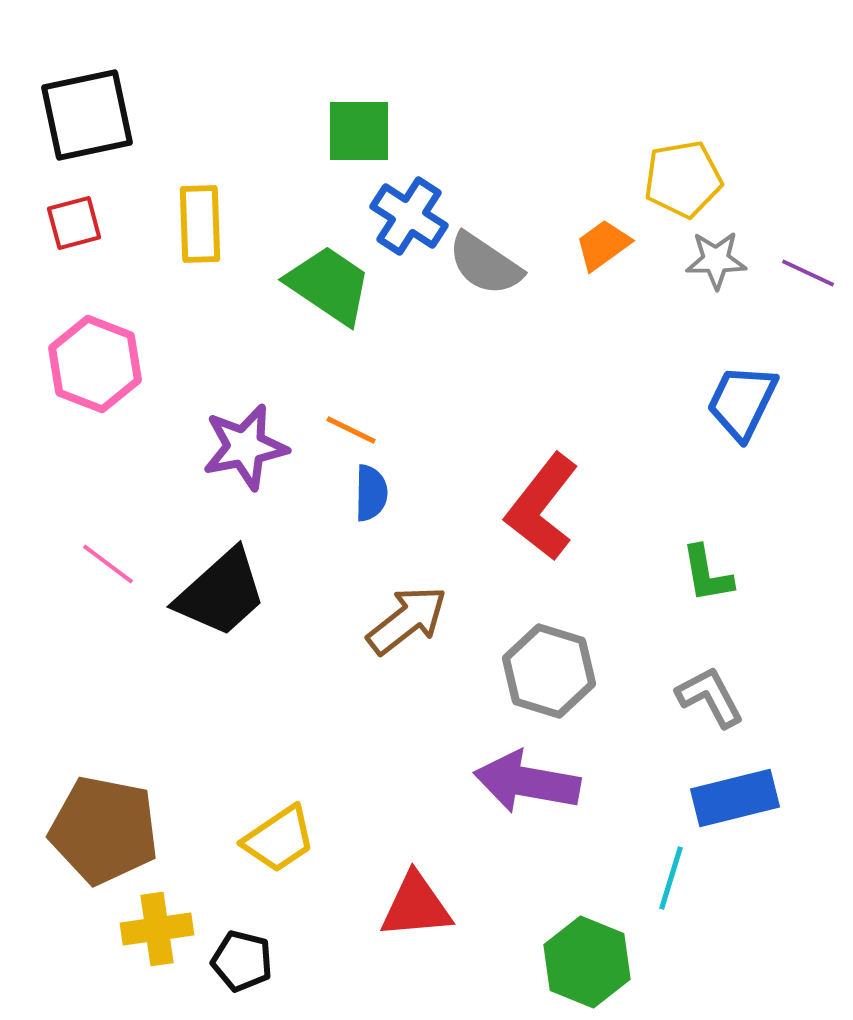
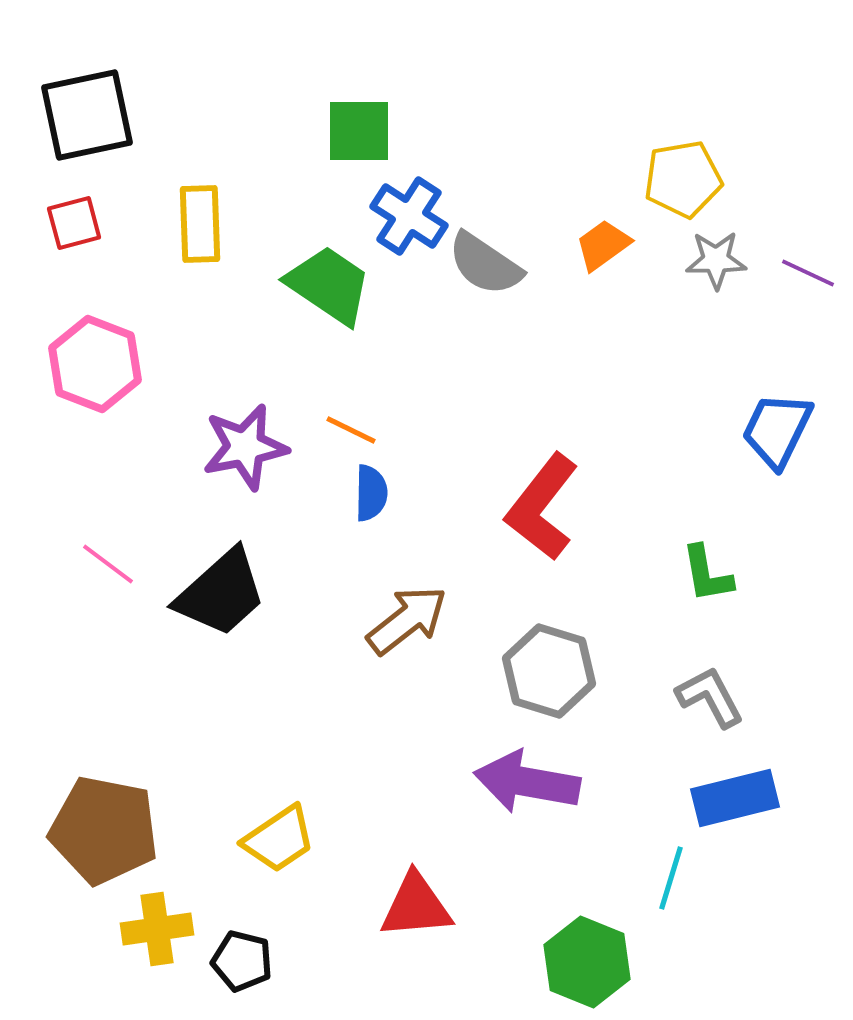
blue trapezoid: moved 35 px right, 28 px down
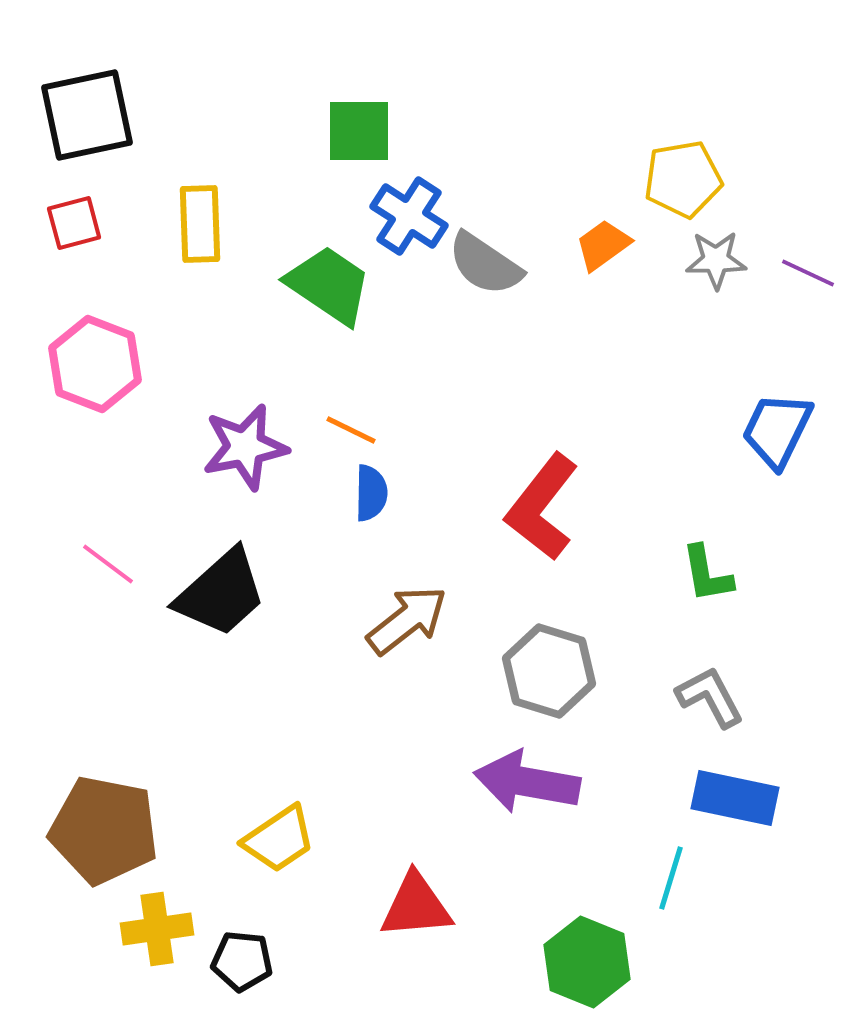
blue rectangle: rotated 26 degrees clockwise
black pentagon: rotated 8 degrees counterclockwise
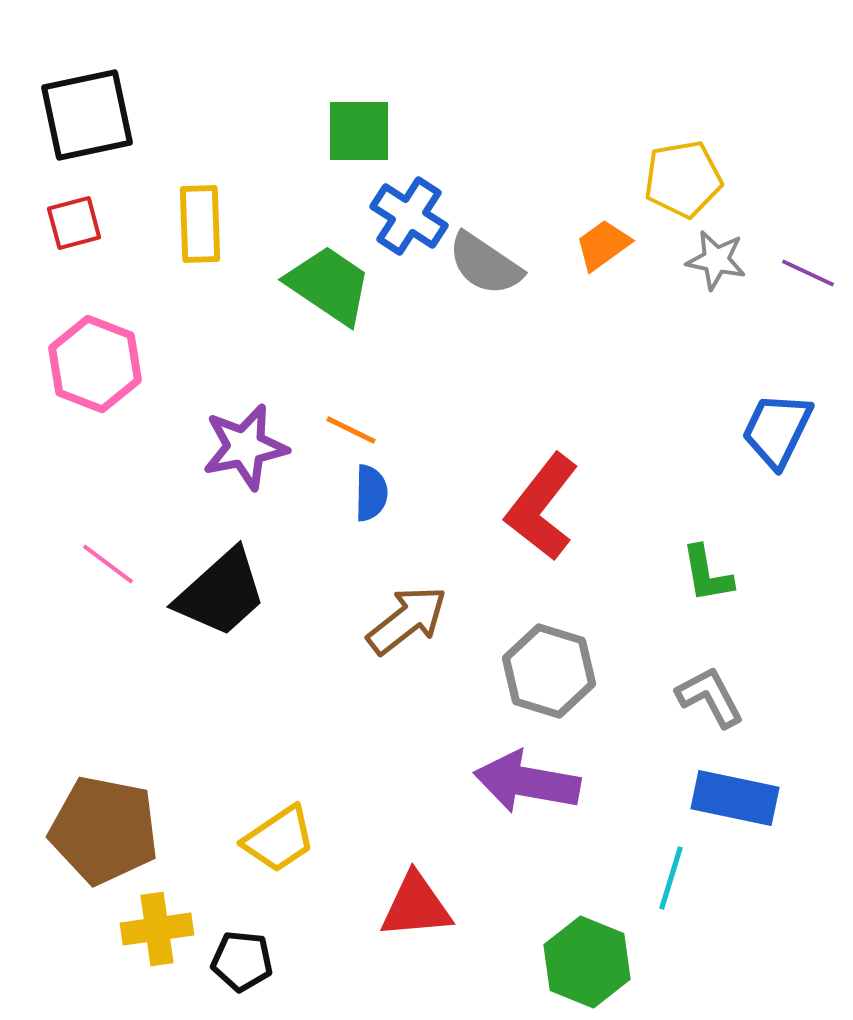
gray star: rotated 12 degrees clockwise
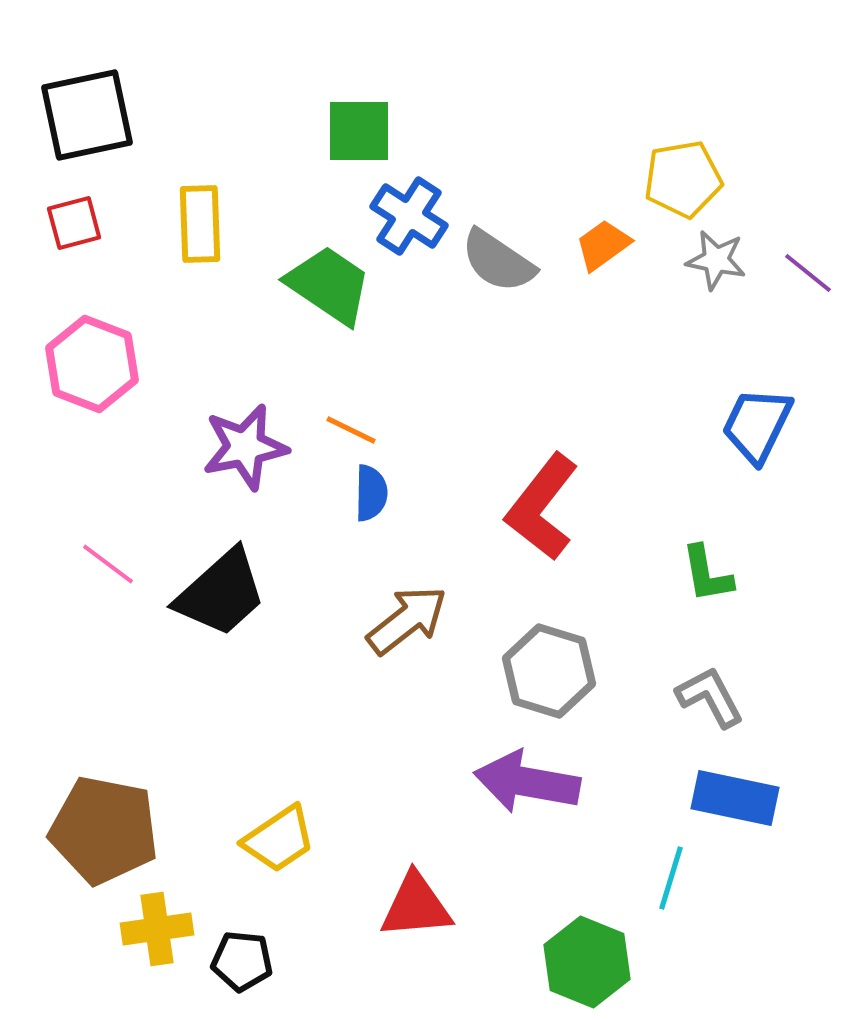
gray semicircle: moved 13 px right, 3 px up
purple line: rotated 14 degrees clockwise
pink hexagon: moved 3 px left
blue trapezoid: moved 20 px left, 5 px up
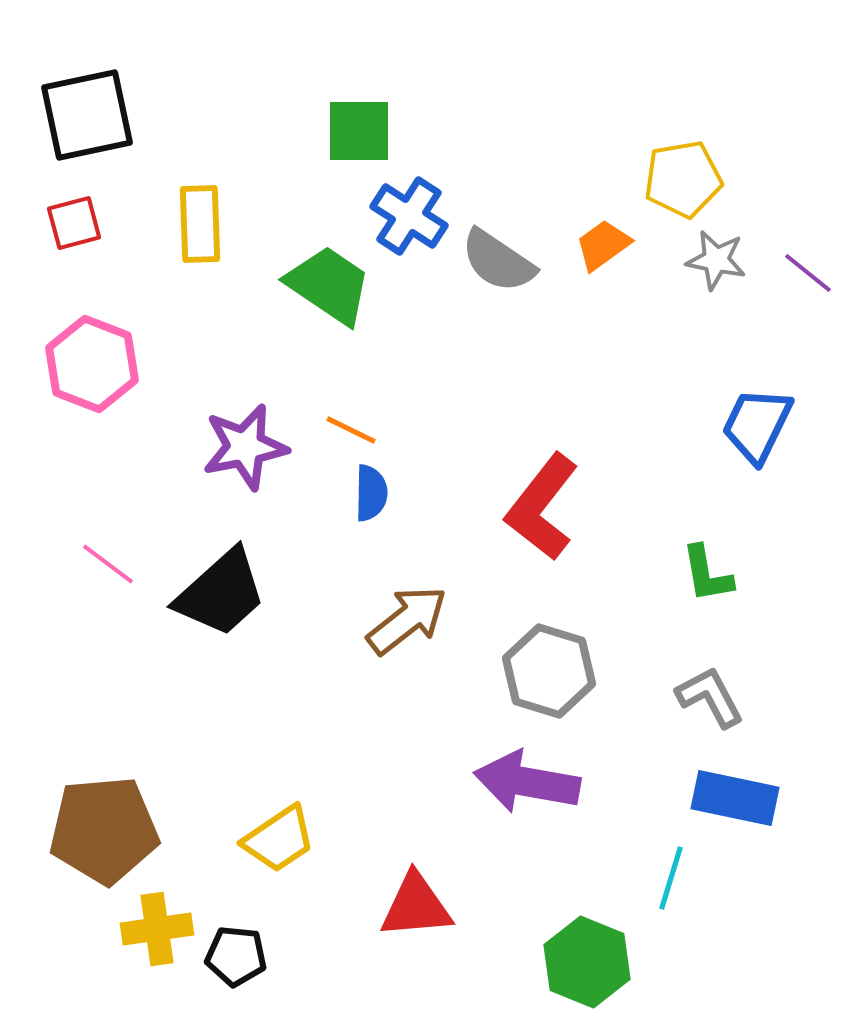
brown pentagon: rotated 16 degrees counterclockwise
black pentagon: moved 6 px left, 5 px up
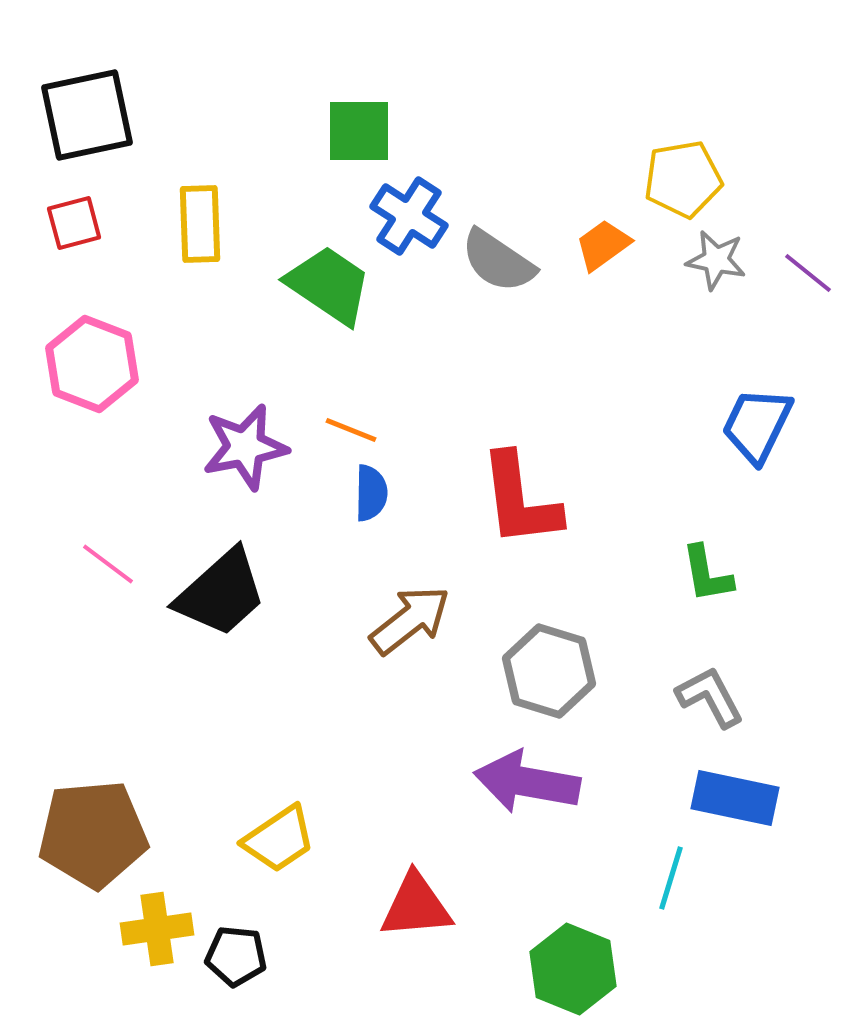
orange line: rotated 4 degrees counterclockwise
red L-shape: moved 22 px left, 7 px up; rotated 45 degrees counterclockwise
brown arrow: moved 3 px right
brown pentagon: moved 11 px left, 4 px down
green hexagon: moved 14 px left, 7 px down
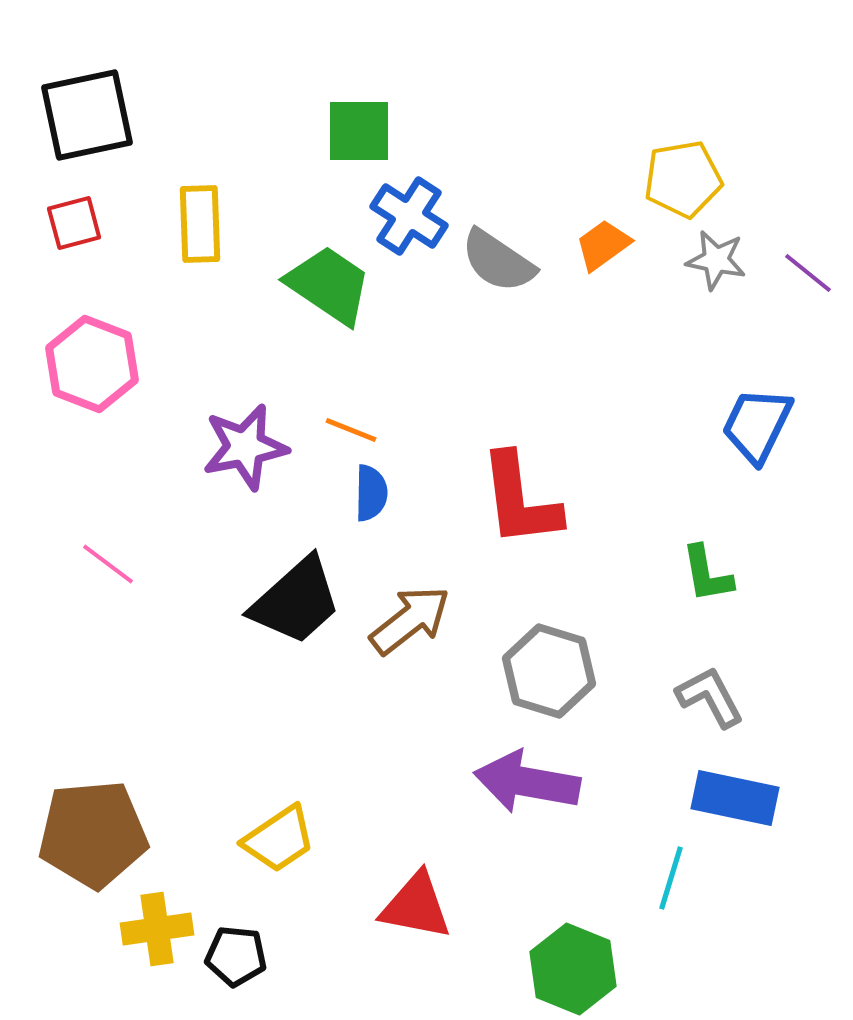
black trapezoid: moved 75 px right, 8 px down
red triangle: rotated 16 degrees clockwise
